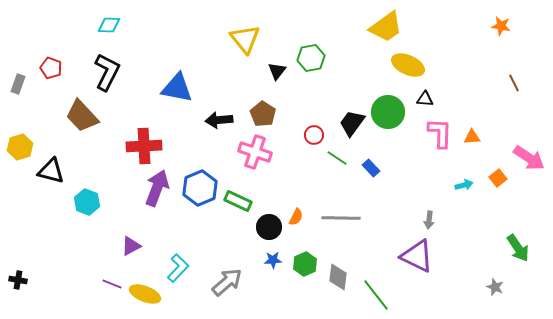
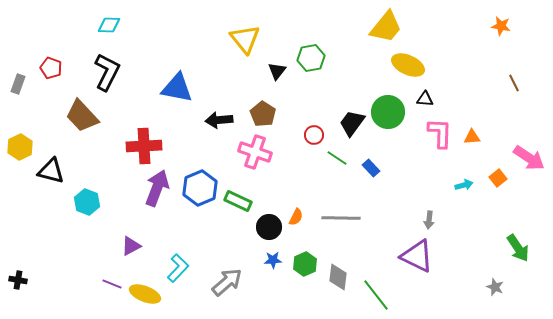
yellow trapezoid at (386, 27): rotated 15 degrees counterclockwise
yellow hexagon at (20, 147): rotated 10 degrees counterclockwise
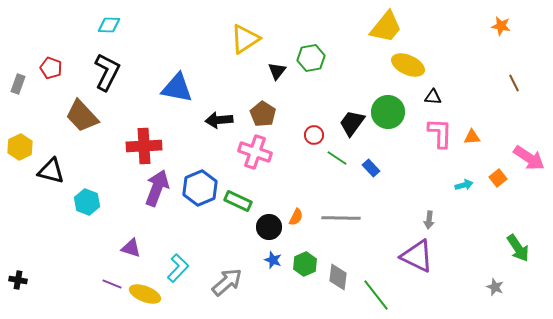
yellow triangle at (245, 39): rotated 36 degrees clockwise
black triangle at (425, 99): moved 8 px right, 2 px up
purple triangle at (131, 246): moved 2 px down; rotated 45 degrees clockwise
blue star at (273, 260): rotated 24 degrees clockwise
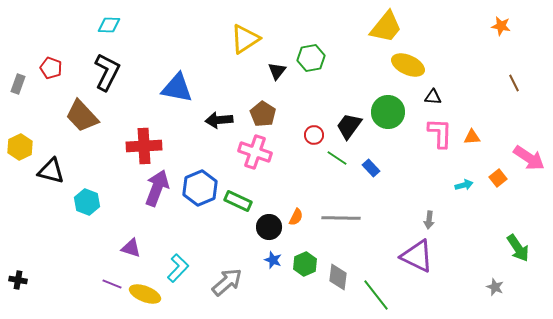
black trapezoid at (352, 123): moved 3 px left, 3 px down
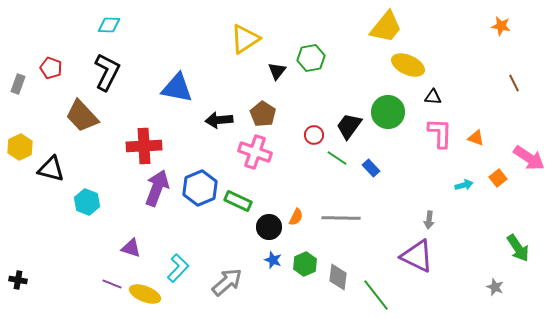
orange triangle at (472, 137): moved 4 px right, 1 px down; rotated 24 degrees clockwise
black triangle at (51, 171): moved 2 px up
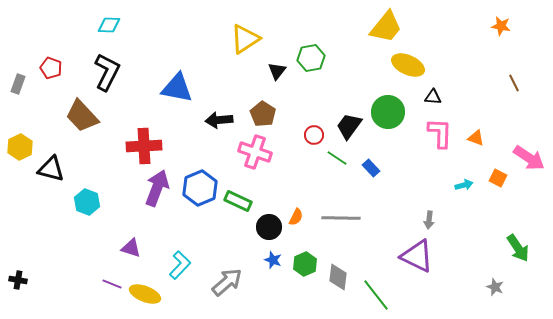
orange square at (498, 178): rotated 24 degrees counterclockwise
cyan L-shape at (178, 268): moved 2 px right, 3 px up
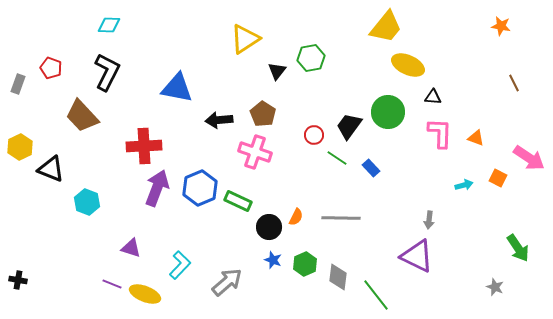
black triangle at (51, 169): rotated 8 degrees clockwise
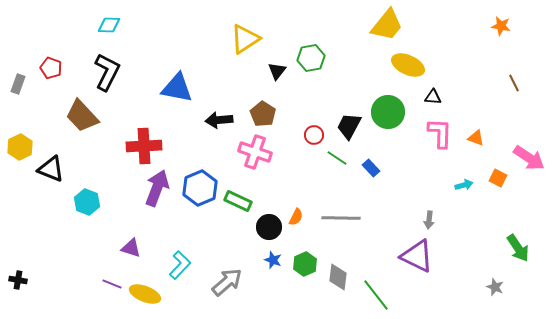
yellow trapezoid at (386, 27): moved 1 px right, 2 px up
black trapezoid at (349, 126): rotated 8 degrees counterclockwise
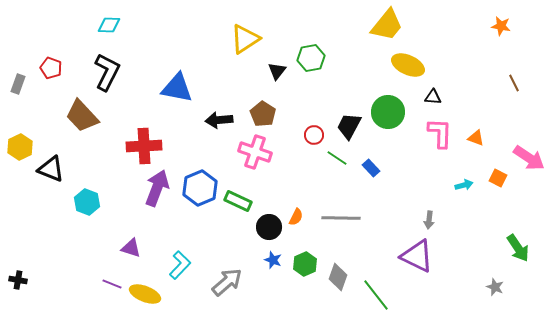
gray diamond at (338, 277): rotated 12 degrees clockwise
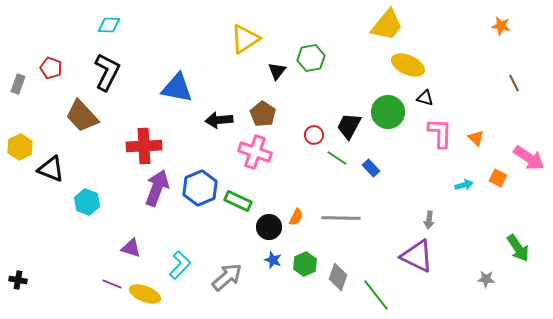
black triangle at (433, 97): moved 8 px left, 1 px down; rotated 12 degrees clockwise
orange triangle at (476, 138): rotated 24 degrees clockwise
gray arrow at (227, 282): moved 5 px up
gray star at (495, 287): moved 9 px left, 8 px up; rotated 18 degrees counterclockwise
